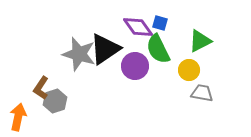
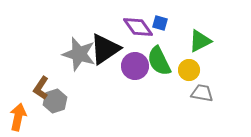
green semicircle: moved 1 px right, 12 px down
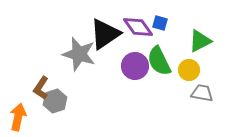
black triangle: moved 15 px up
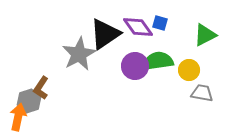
green triangle: moved 5 px right, 6 px up
gray star: rotated 28 degrees clockwise
green semicircle: moved 1 px left; rotated 108 degrees clockwise
gray hexagon: moved 26 px left
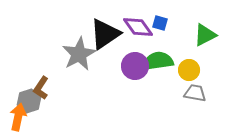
gray trapezoid: moved 7 px left
